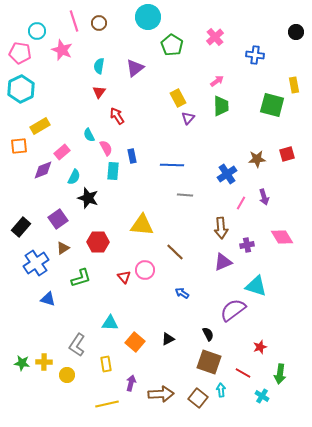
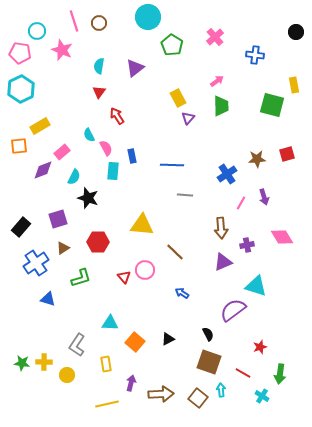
purple square at (58, 219): rotated 18 degrees clockwise
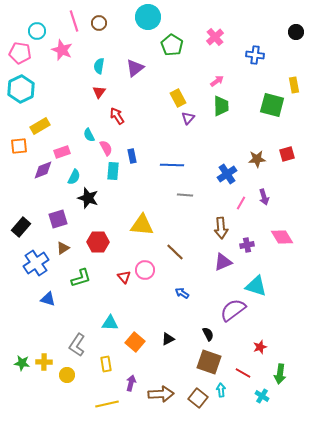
pink rectangle at (62, 152): rotated 21 degrees clockwise
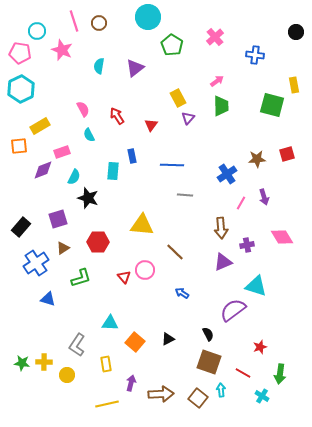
red triangle at (99, 92): moved 52 px right, 33 px down
pink semicircle at (106, 148): moved 23 px left, 39 px up
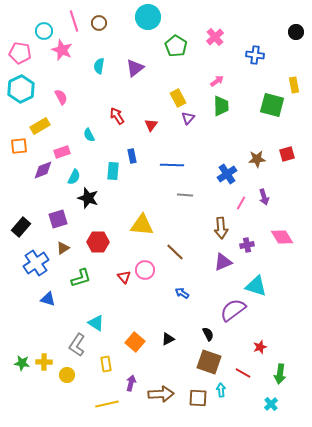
cyan circle at (37, 31): moved 7 px right
green pentagon at (172, 45): moved 4 px right, 1 px down
pink semicircle at (83, 109): moved 22 px left, 12 px up
cyan triangle at (110, 323): moved 14 px left; rotated 30 degrees clockwise
cyan cross at (262, 396): moved 9 px right, 8 px down; rotated 16 degrees clockwise
brown square at (198, 398): rotated 36 degrees counterclockwise
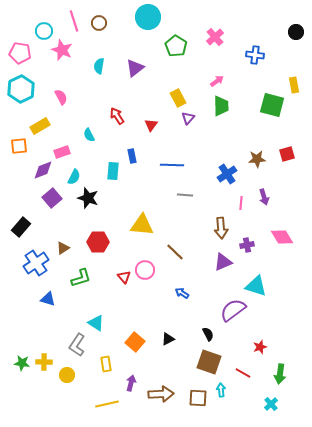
pink line at (241, 203): rotated 24 degrees counterclockwise
purple square at (58, 219): moved 6 px left, 21 px up; rotated 24 degrees counterclockwise
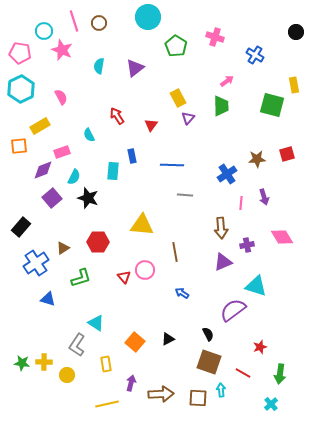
pink cross at (215, 37): rotated 30 degrees counterclockwise
blue cross at (255, 55): rotated 24 degrees clockwise
pink arrow at (217, 81): moved 10 px right
brown line at (175, 252): rotated 36 degrees clockwise
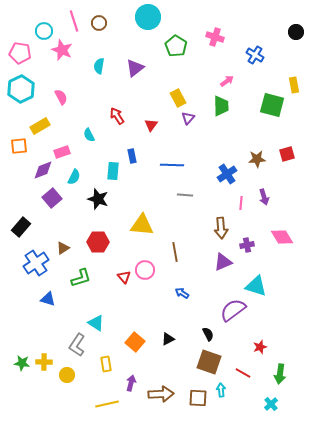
black star at (88, 198): moved 10 px right, 1 px down
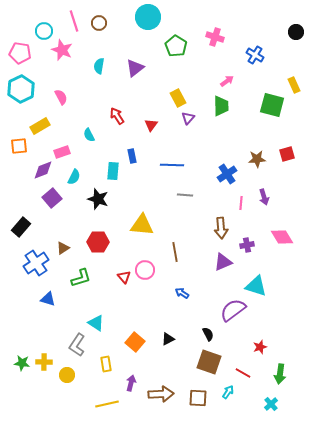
yellow rectangle at (294, 85): rotated 14 degrees counterclockwise
cyan arrow at (221, 390): moved 7 px right, 2 px down; rotated 40 degrees clockwise
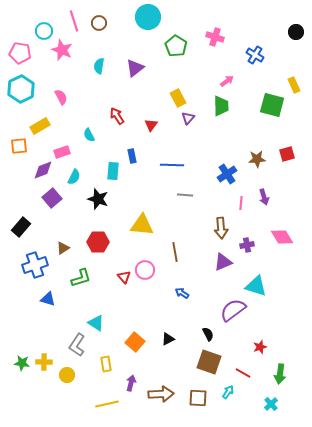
blue cross at (36, 263): moved 1 px left, 2 px down; rotated 15 degrees clockwise
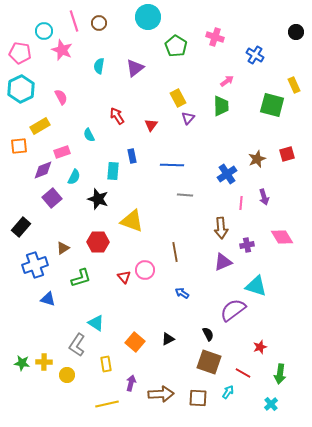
brown star at (257, 159): rotated 18 degrees counterclockwise
yellow triangle at (142, 225): moved 10 px left, 4 px up; rotated 15 degrees clockwise
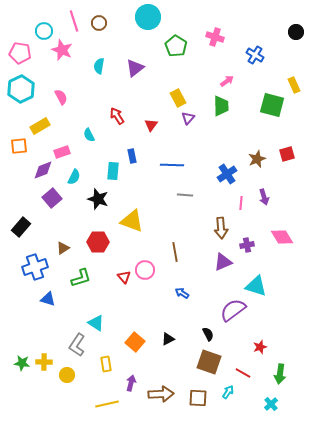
blue cross at (35, 265): moved 2 px down
